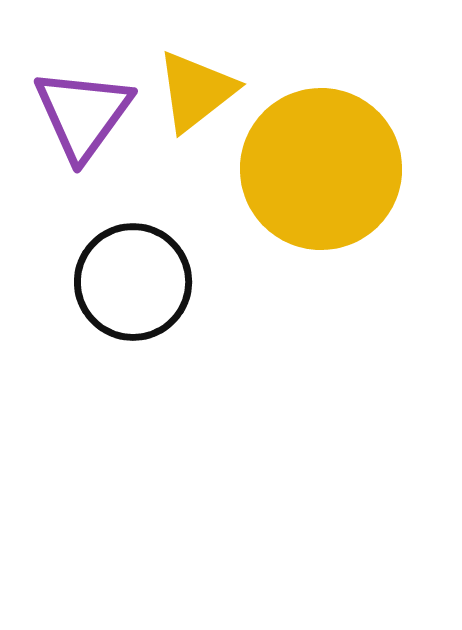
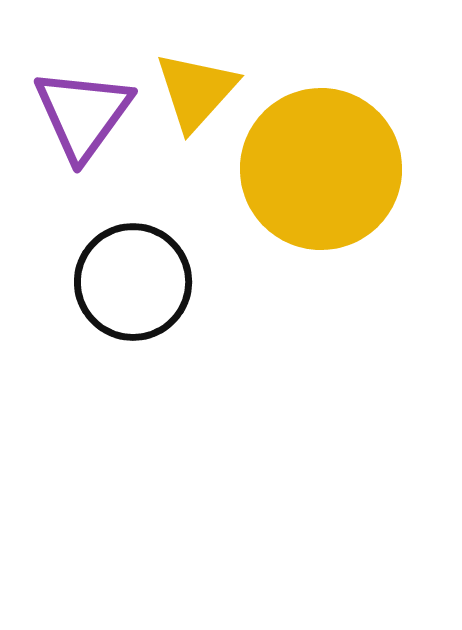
yellow triangle: rotated 10 degrees counterclockwise
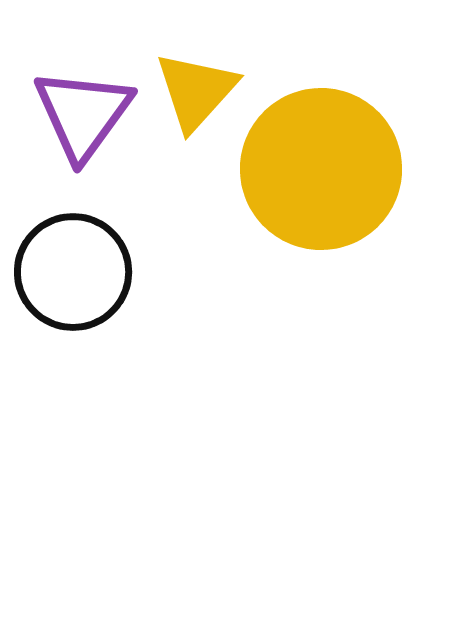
black circle: moved 60 px left, 10 px up
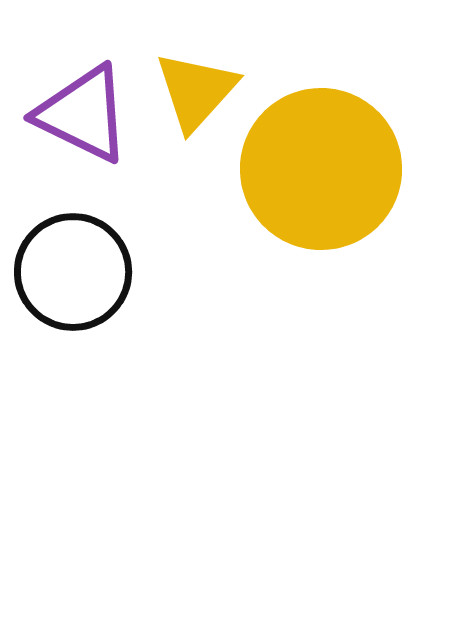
purple triangle: rotated 40 degrees counterclockwise
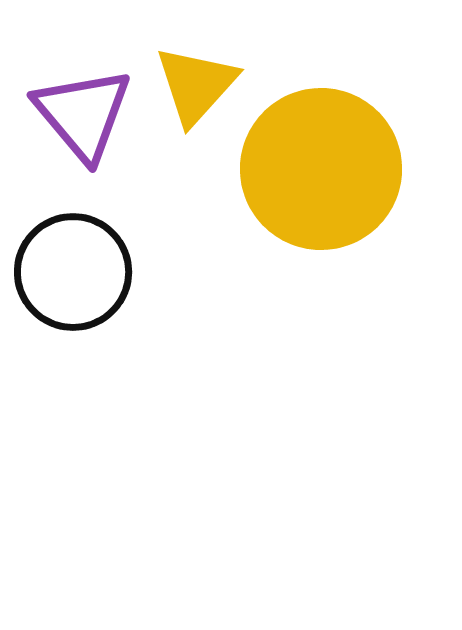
yellow triangle: moved 6 px up
purple triangle: rotated 24 degrees clockwise
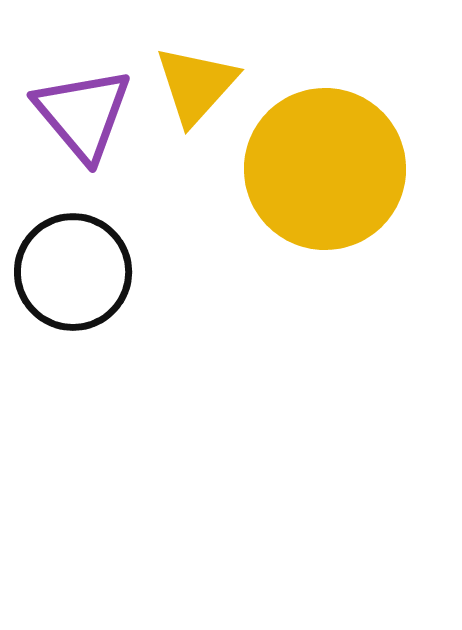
yellow circle: moved 4 px right
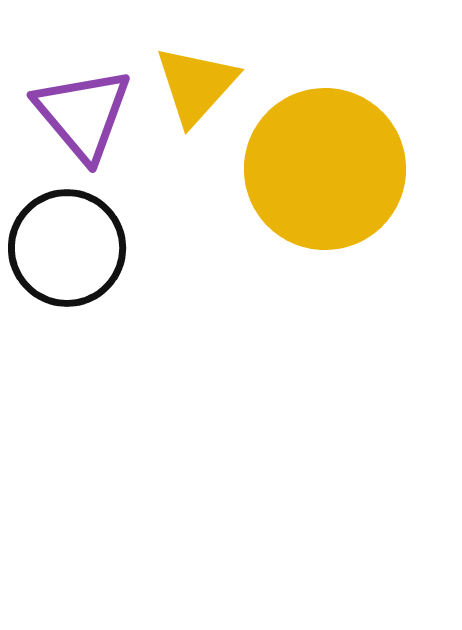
black circle: moved 6 px left, 24 px up
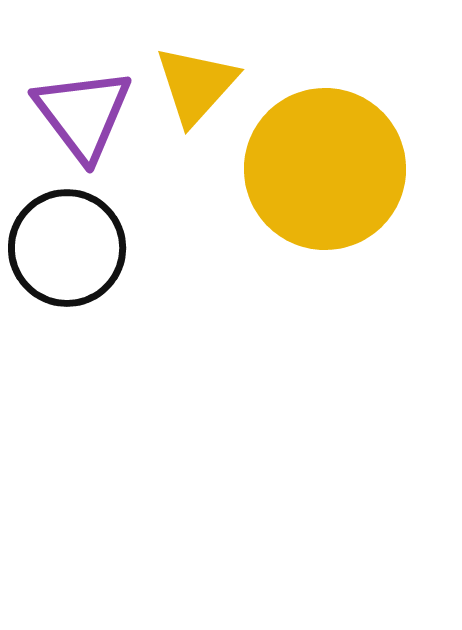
purple triangle: rotated 3 degrees clockwise
